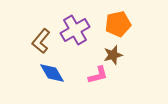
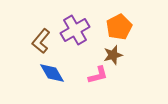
orange pentagon: moved 1 px right, 3 px down; rotated 15 degrees counterclockwise
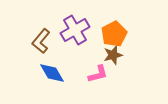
orange pentagon: moved 5 px left, 7 px down
pink L-shape: moved 1 px up
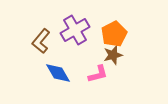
blue diamond: moved 6 px right
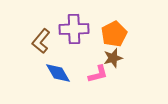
purple cross: moved 1 px left, 1 px up; rotated 28 degrees clockwise
brown star: moved 3 px down
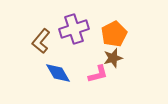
purple cross: rotated 16 degrees counterclockwise
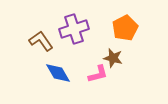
orange pentagon: moved 11 px right, 6 px up
brown L-shape: rotated 105 degrees clockwise
brown star: rotated 30 degrees clockwise
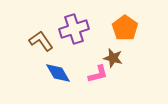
orange pentagon: rotated 10 degrees counterclockwise
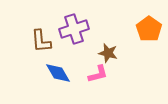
orange pentagon: moved 24 px right, 1 px down
brown L-shape: rotated 150 degrees counterclockwise
brown star: moved 5 px left, 5 px up
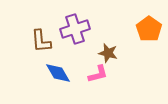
purple cross: moved 1 px right
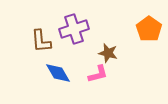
purple cross: moved 1 px left
